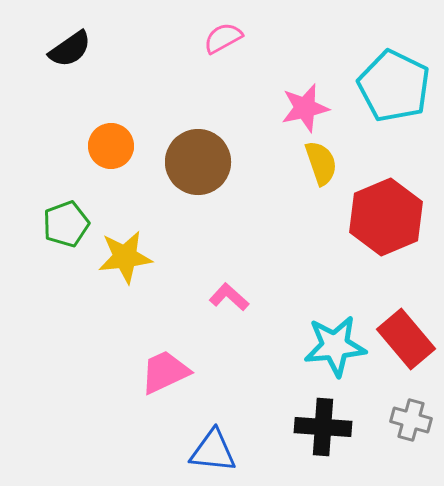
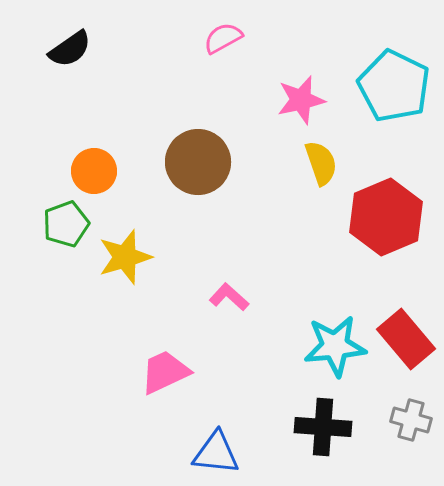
pink star: moved 4 px left, 8 px up
orange circle: moved 17 px left, 25 px down
yellow star: rotated 10 degrees counterclockwise
blue triangle: moved 3 px right, 2 px down
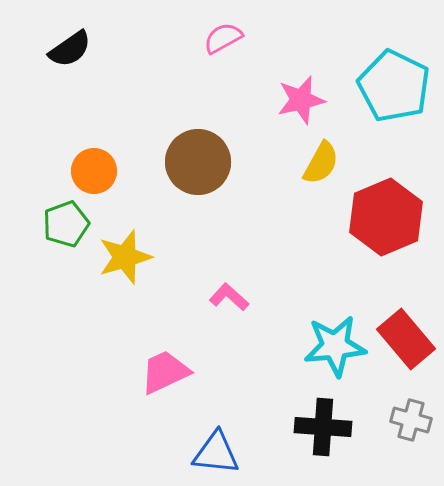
yellow semicircle: rotated 48 degrees clockwise
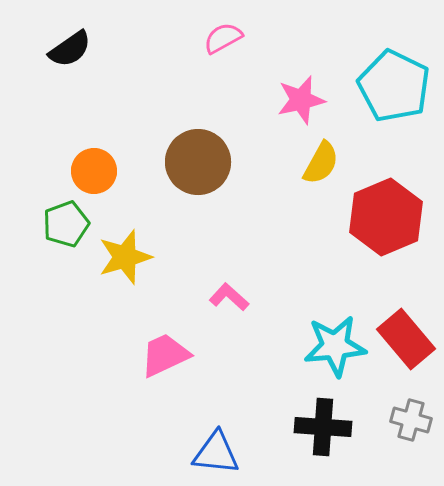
pink trapezoid: moved 17 px up
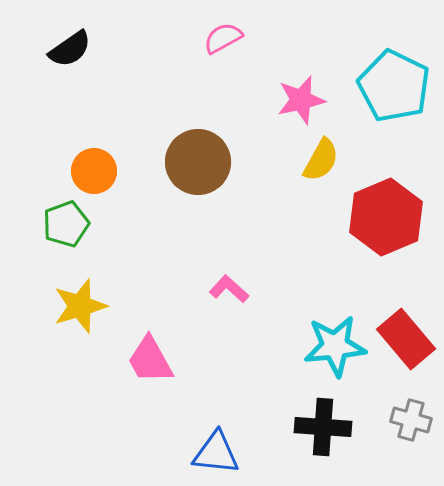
yellow semicircle: moved 3 px up
yellow star: moved 45 px left, 49 px down
pink L-shape: moved 8 px up
pink trapezoid: moved 15 px left, 5 px down; rotated 94 degrees counterclockwise
